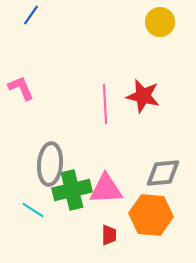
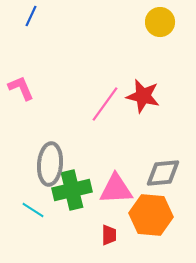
blue line: moved 1 px down; rotated 10 degrees counterclockwise
pink line: rotated 39 degrees clockwise
pink triangle: moved 10 px right
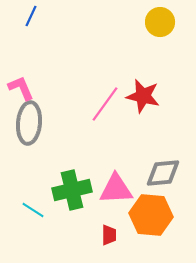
gray ellipse: moved 21 px left, 41 px up
